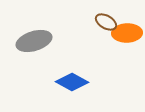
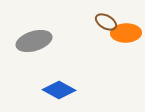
orange ellipse: moved 1 px left
blue diamond: moved 13 px left, 8 px down
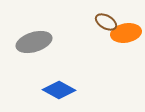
orange ellipse: rotated 8 degrees counterclockwise
gray ellipse: moved 1 px down
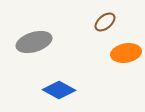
brown ellipse: moved 1 px left; rotated 70 degrees counterclockwise
orange ellipse: moved 20 px down
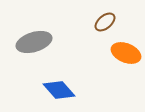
orange ellipse: rotated 32 degrees clockwise
blue diamond: rotated 20 degrees clockwise
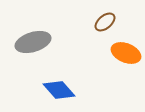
gray ellipse: moved 1 px left
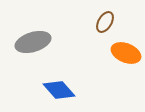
brown ellipse: rotated 20 degrees counterclockwise
